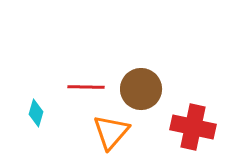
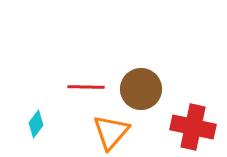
cyan diamond: moved 11 px down; rotated 20 degrees clockwise
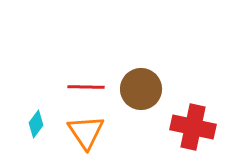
orange triangle: moved 25 px left; rotated 15 degrees counterclockwise
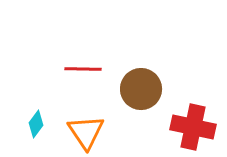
red line: moved 3 px left, 18 px up
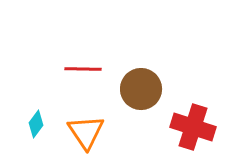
red cross: rotated 6 degrees clockwise
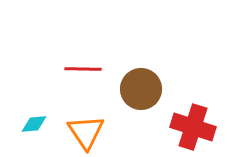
cyan diamond: moved 2 px left; rotated 48 degrees clockwise
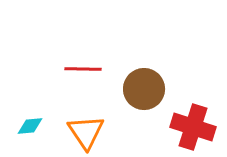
brown circle: moved 3 px right
cyan diamond: moved 4 px left, 2 px down
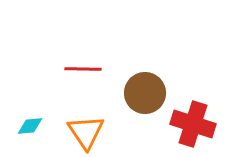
brown circle: moved 1 px right, 4 px down
red cross: moved 3 px up
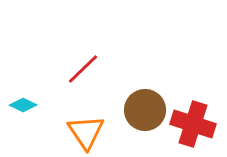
red line: rotated 45 degrees counterclockwise
brown circle: moved 17 px down
cyan diamond: moved 7 px left, 21 px up; rotated 32 degrees clockwise
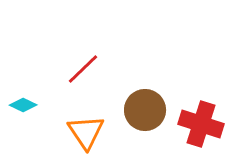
red cross: moved 8 px right
